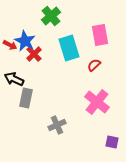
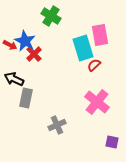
green cross: rotated 18 degrees counterclockwise
cyan rectangle: moved 14 px right
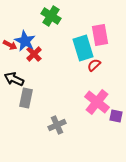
purple square: moved 4 px right, 26 px up
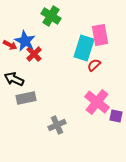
cyan rectangle: moved 1 px right; rotated 35 degrees clockwise
gray rectangle: rotated 66 degrees clockwise
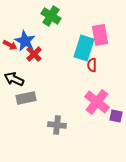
red semicircle: moved 2 px left; rotated 48 degrees counterclockwise
gray cross: rotated 30 degrees clockwise
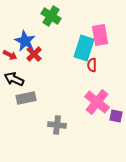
red arrow: moved 10 px down
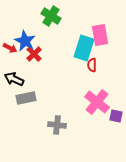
red arrow: moved 7 px up
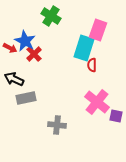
pink rectangle: moved 2 px left, 5 px up; rotated 30 degrees clockwise
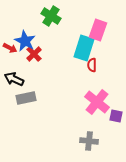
gray cross: moved 32 px right, 16 px down
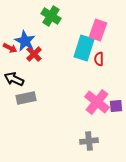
red semicircle: moved 7 px right, 6 px up
purple square: moved 10 px up; rotated 16 degrees counterclockwise
gray cross: rotated 12 degrees counterclockwise
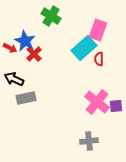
cyan rectangle: rotated 30 degrees clockwise
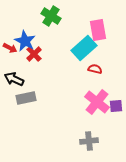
pink rectangle: rotated 30 degrees counterclockwise
red semicircle: moved 4 px left, 10 px down; rotated 104 degrees clockwise
